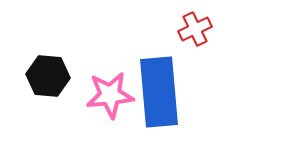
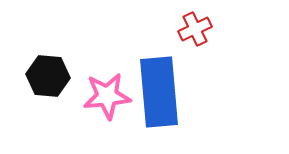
pink star: moved 3 px left, 1 px down
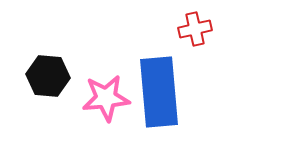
red cross: rotated 12 degrees clockwise
pink star: moved 1 px left, 2 px down
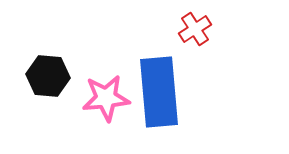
red cross: rotated 20 degrees counterclockwise
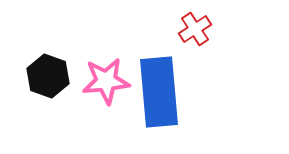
black hexagon: rotated 15 degrees clockwise
pink star: moved 17 px up
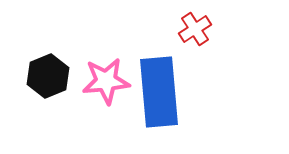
black hexagon: rotated 18 degrees clockwise
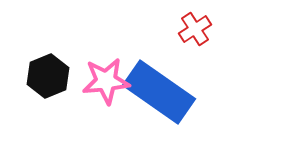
blue rectangle: rotated 50 degrees counterclockwise
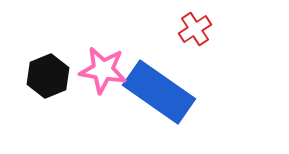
pink star: moved 3 px left, 11 px up; rotated 15 degrees clockwise
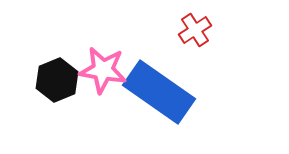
red cross: moved 1 px down
black hexagon: moved 9 px right, 4 px down
